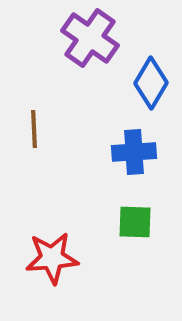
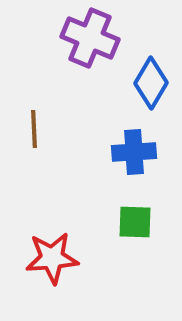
purple cross: rotated 12 degrees counterclockwise
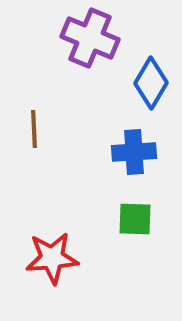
green square: moved 3 px up
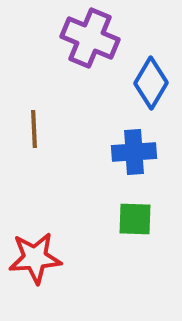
red star: moved 17 px left
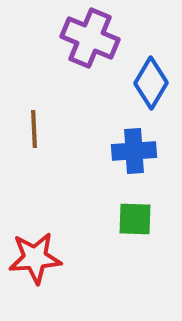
blue cross: moved 1 px up
